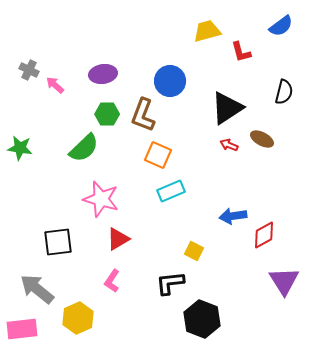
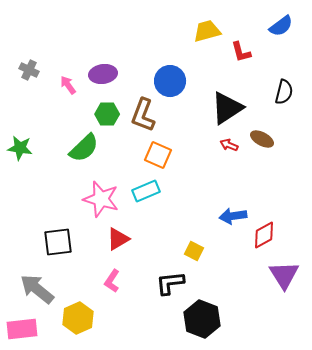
pink arrow: moved 13 px right; rotated 12 degrees clockwise
cyan rectangle: moved 25 px left
purple triangle: moved 6 px up
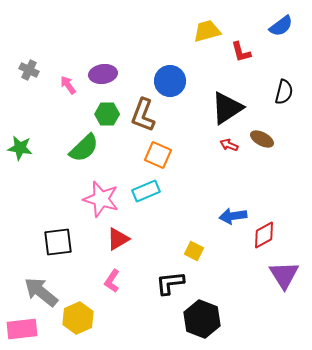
gray arrow: moved 4 px right, 3 px down
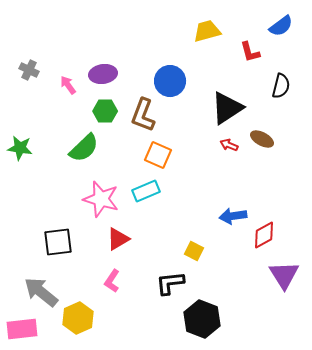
red L-shape: moved 9 px right
black semicircle: moved 3 px left, 6 px up
green hexagon: moved 2 px left, 3 px up
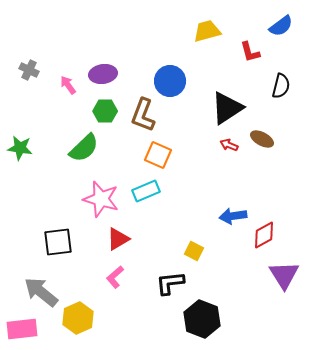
pink L-shape: moved 3 px right, 4 px up; rotated 15 degrees clockwise
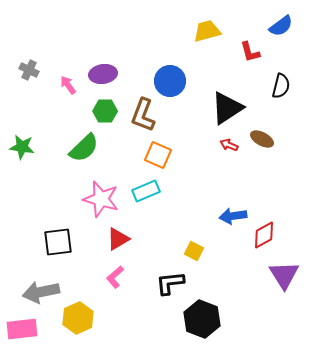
green star: moved 2 px right, 1 px up
gray arrow: rotated 51 degrees counterclockwise
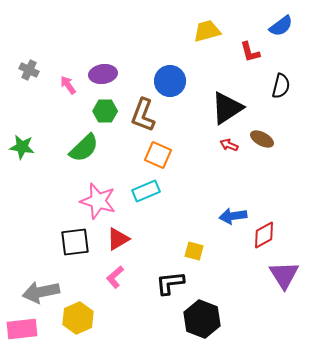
pink star: moved 3 px left, 2 px down
black square: moved 17 px right
yellow square: rotated 12 degrees counterclockwise
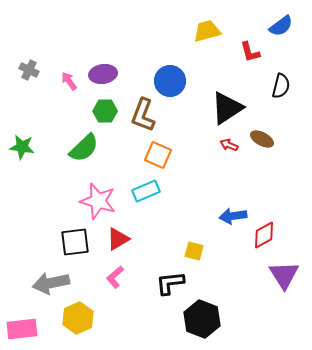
pink arrow: moved 1 px right, 4 px up
gray arrow: moved 10 px right, 9 px up
